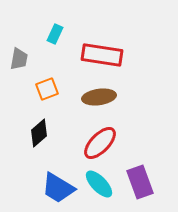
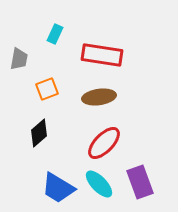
red ellipse: moved 4 px right
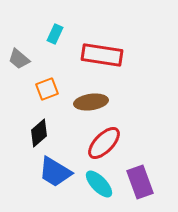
gray trapezoid: rotated 120 degrees clockwise
brown ellipse: moved 8 px left, 5 px down
blue trapezoid: moved 3 px left, 16 px up
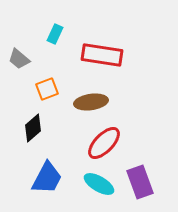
black diamond: moved 6 px left, 5 px up
blue trapezoid: moved 8 px left, 6 px down; rotated 93 degrees counterclockwise
cyan ellipse: rotated 16 degrees counterclockwise
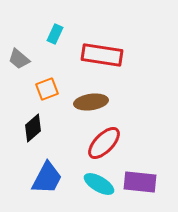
purple rectangle: rotated 64 degrees counterclockwise
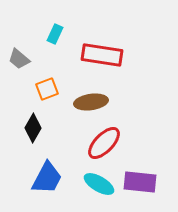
black diamond: rotated 20 degrees counterclockwise
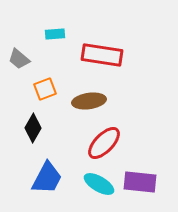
cyan rectangle: rotated 60 degrees clockwise
orange square: moved 2 px left
brown ellipse: moved 2 px left, 1 px up
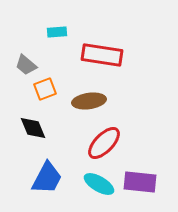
cyan rectangle: moved 2 px right, 2 px up
gray trapezoid: moved 7 px right, 6 px down
black diamond: rotated 52 degrees counterclockwise
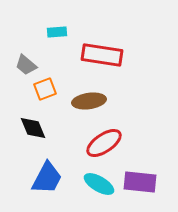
red ellipse: rotated 12 degrees clockwise
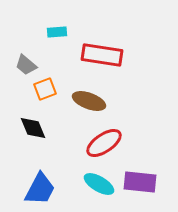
brown ellipse: rotated 28 degrees clockwise
blue trapezoid: moved 7 px left, 11 px down
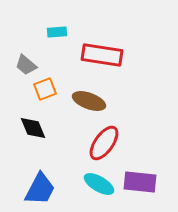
red ellipse: rotated 21 degrees counterclockwise
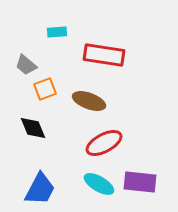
red rectangle: moved 2 px right
red ellipse: rotated 27 degrees clockwise
